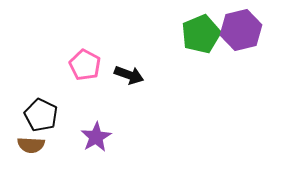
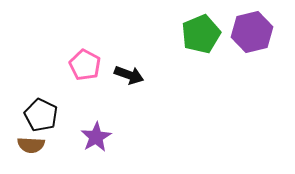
purple hexagon: moved 11 px right, 2 px down
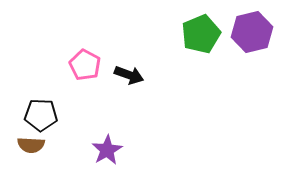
black pentagon: rotated 24 degrees counterclockwise
purple star: moved 11 px right, 13 px down
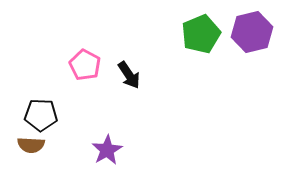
black arrow: rotated 36 degrees clockwise
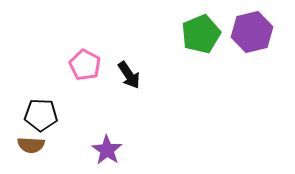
purple star: rotated 8 degrees counterclockwise
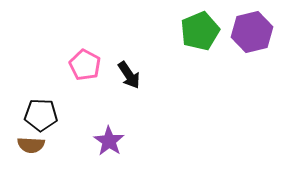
green pentagon: moved 1 px left, 3 px up
purple star: moved 2 px right, 9 px up
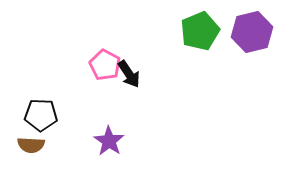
pink pentagon: moved 20 px right
black arrow: moved 1 px up
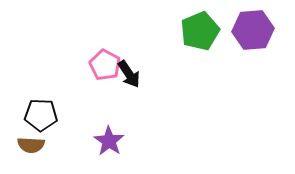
purple hexagon: moved 1 px right, 2 px up; rotated 9 degrees clockwise
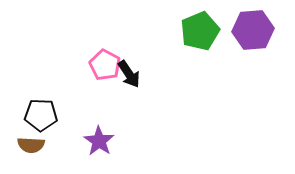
purple star: moved 10 px left
